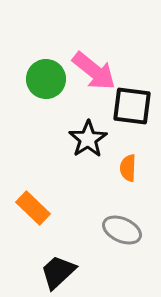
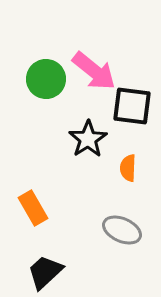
orange rectangle: rotated 16 degrees clockwise
black trapezoid: moved 13 px left
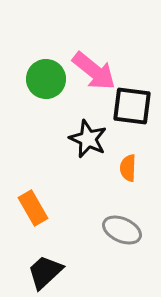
black star: rotated 15 degrees counterclockwise
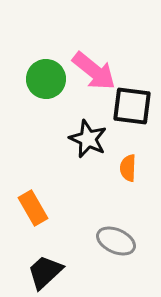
gray ellipse: moved 6 px left, 11 px down
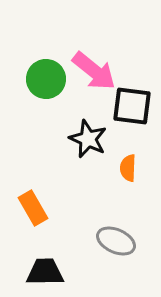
black trapezoid: rotated 42 degrees clockwise
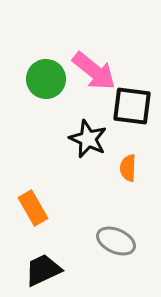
black trapezoid: moved 2 px left, 2 px up; rotated 24 degrees counterclockwise
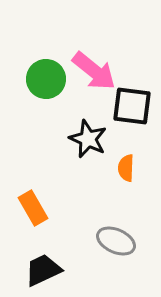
orange semicircle: moved 2 px left
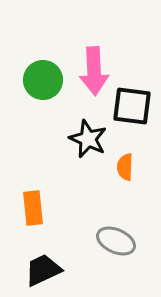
pink arrow: rotated 48 degrees clockwise
green circle: moved 3 px left, 1 px down
orange semicircle: moved 1 px left, 1 px up
orange rectangle: rotated 24 degrees clockwise
